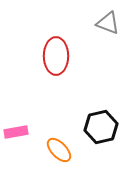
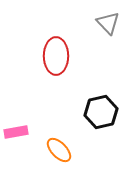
gray triangle: rotated 25 degrees clockwise
black hexagon: moved 15 px up
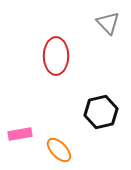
pink rectangle: moved 4 px right, 2 px down
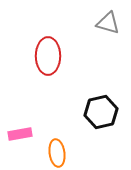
gray triangle: rotated 30 degrees counterclockwise
red ellipse: moved 8 px left
orange ellipse: moved 2 px left, 3 px down; rotated 36 degrees clockwise
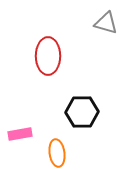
gray triangle: moved 2 px left
black hexagon: moved 19 px left; rotated 12 degrees clockwise
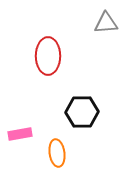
gray triangle: rotated 20 degrees counterclockwise
